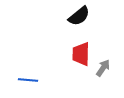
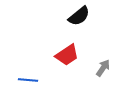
red trapezoid: moved 14 px left, 1 px down; rotated 125 degrees counterclockwise
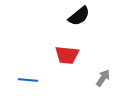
red trapezoid: rotated 40 degrees clockwise
gray arrow: moved 10 px down
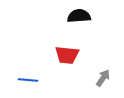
black semicircle: rotated 145 degrees counterclockwise
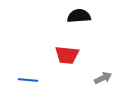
gray arrow: rotated 30 degrees clockwise
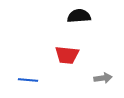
gray arrow: rotated 18 degrees clockwise
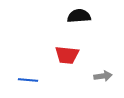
gray arrow: moved 2 px up
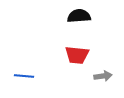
red trapezoid: moved 10 px right
blue line: moved 4 px left, 4 px up
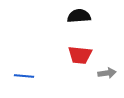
red trapezoid: moved 3 px right
gray arrow: moved 4 px right, 3 px up
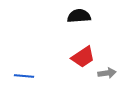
red trapezoid: moved 3 px right, 2 px down; rotated 40 degrees counterclockwise
